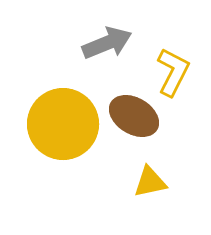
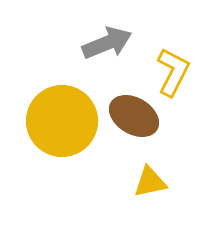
yellow circle: moved 1 px left, 3 px up
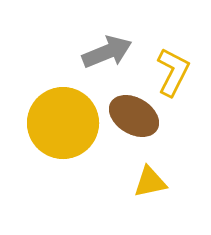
gray arrow: moved 9 px down
yellow circle: moved 1 px right, 2 px down
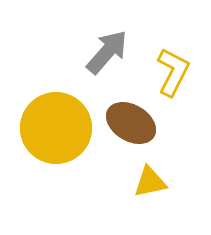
gray arrow: rotated 27 degrees counterclockwise
brown ellipse: moved 3 px left, 7 px down
yellow circle: moved 7 px left, 5 px down
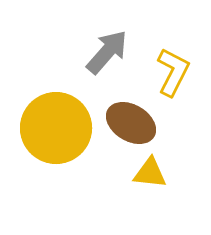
yellow triangle: moved 9 px up; rotated 18 degrees clockwise
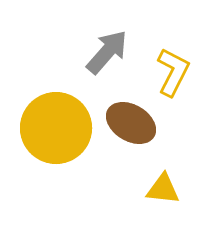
yellow triangle: moved 13 px right, 16 px down
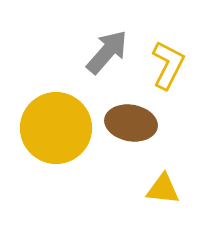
yellow L-shape: moved 5 px left, 7 px up
brown ellipse: rotated 21 degrees counterclockwise
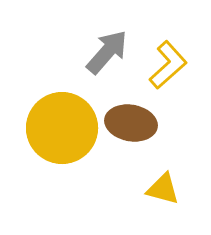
yellow L-shape: rotated 21 degrees clockwise
yellow circle: moved 6 px right
yellow triangle: rotated 9 degrees clockwise
